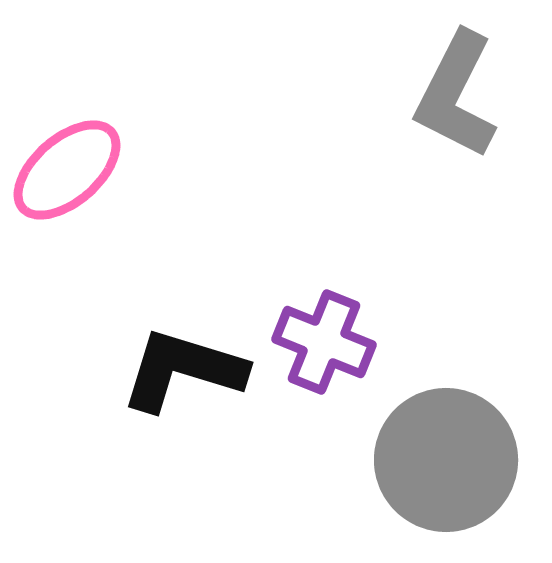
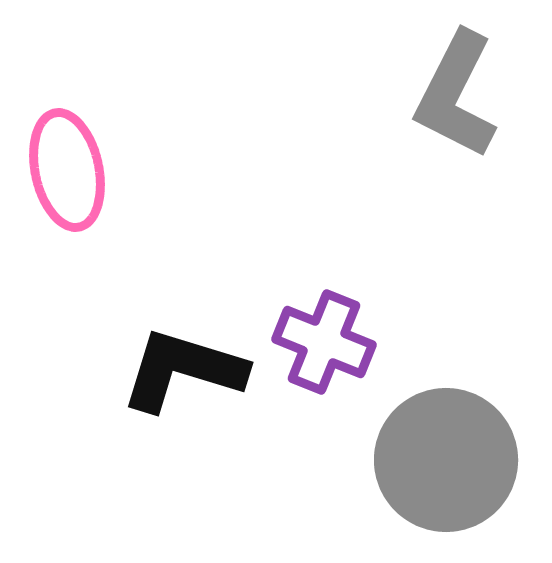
pink ellipse: rotated 61 degrees counterclockwise
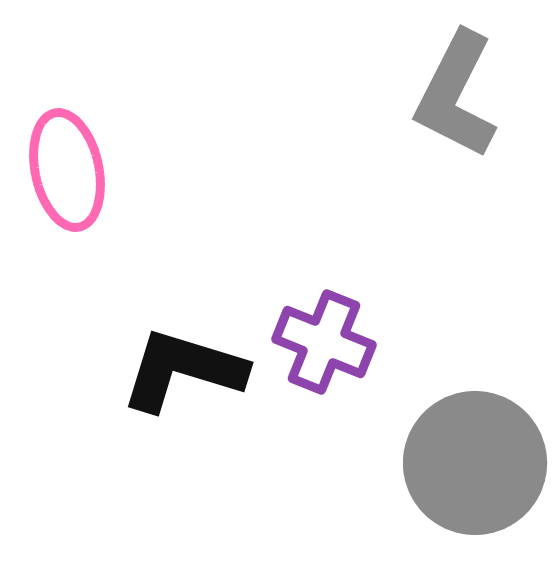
gray circle: moved 29 px right, 3 px down
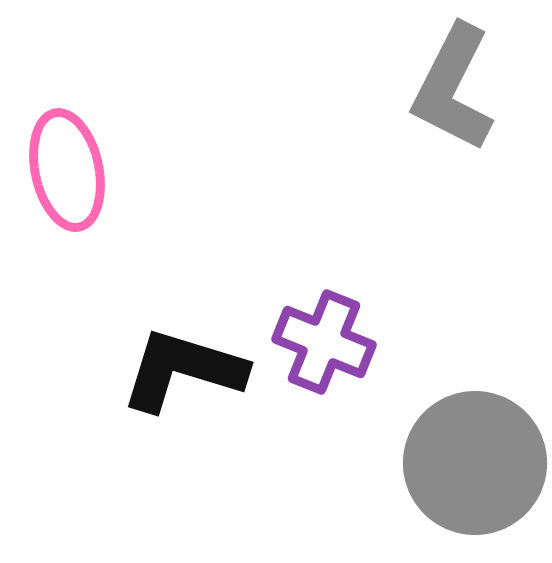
gray L-shape: moved 3 px left, 7 px up
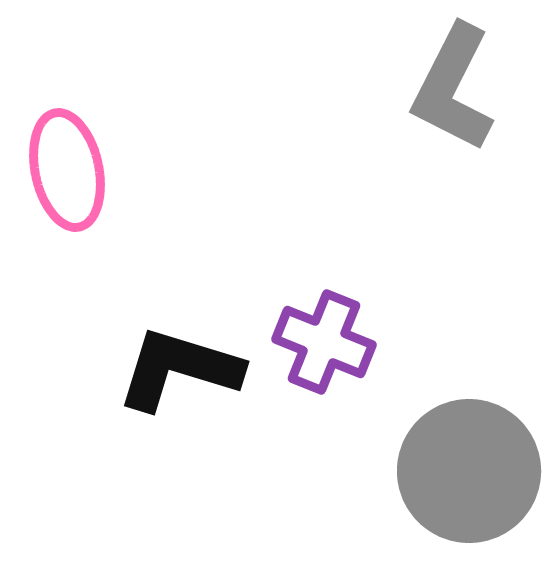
black L-shape: moved 4 px left, 1 px up
gray circle: moved 6 px left, 8 px down
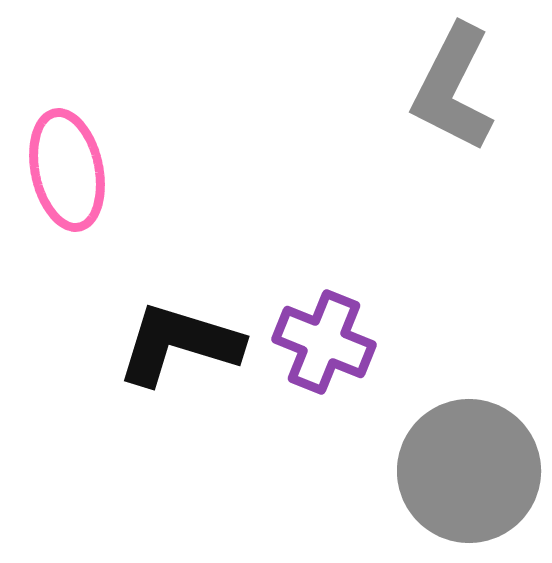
black L-shape: moved 25 px up
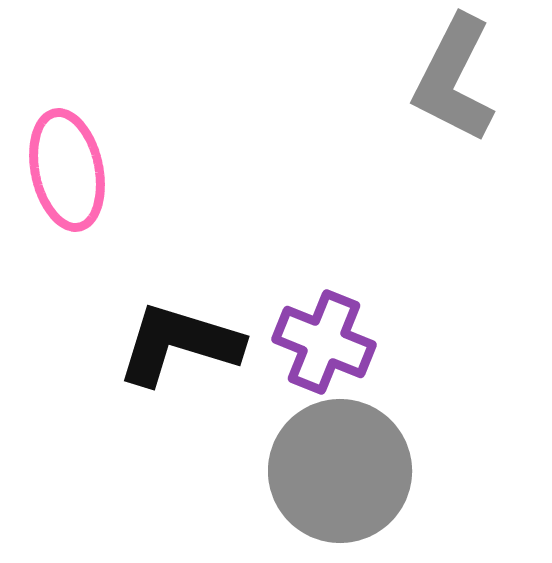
gray L-shape: moved 1 px right, 9 px up
gray circle: moved 129 px left
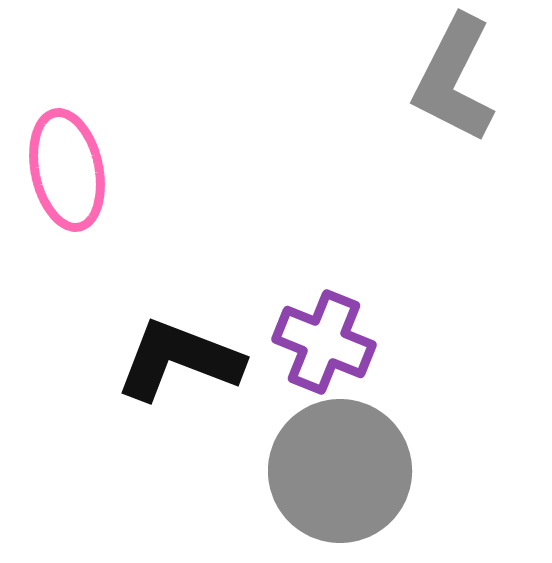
black L-shape: moved 16 px down; rotated 4 degrees clockwise
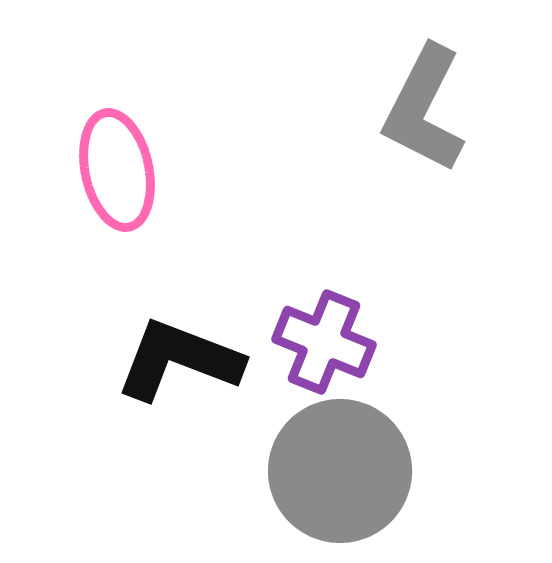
gray L-shape: moved 30 px left, 30 px down
pink ellipse: moved 50 px right
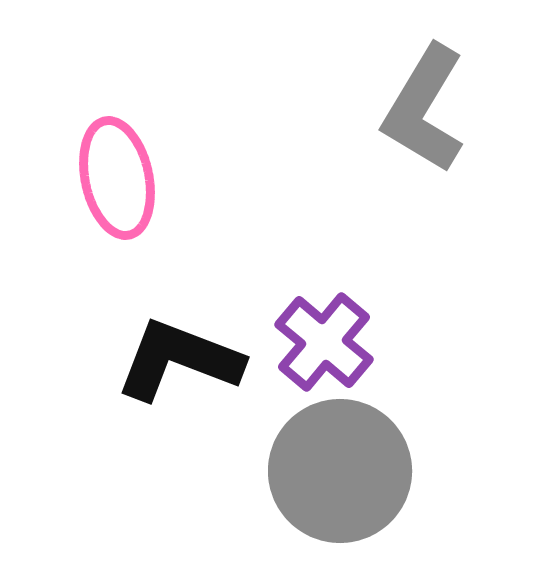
gray L-shape: rotated 4 degrees clockwise
pink ellipse: moved 8 px down
purple cross: rotated 18 degrees clockwise
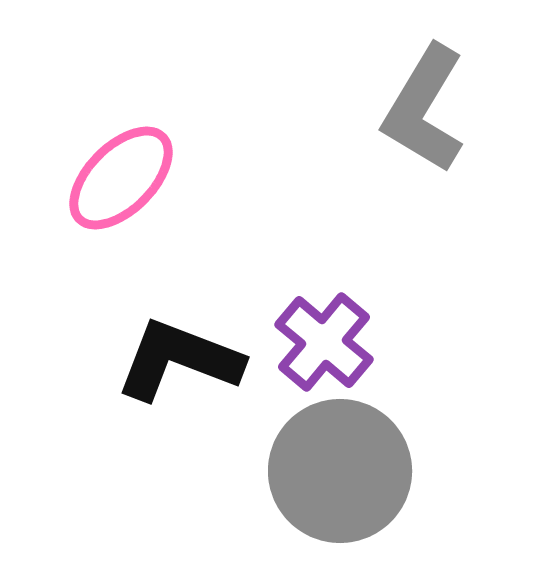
pink ellipse: moved 4 px right; rotated 57 degrees clockwise
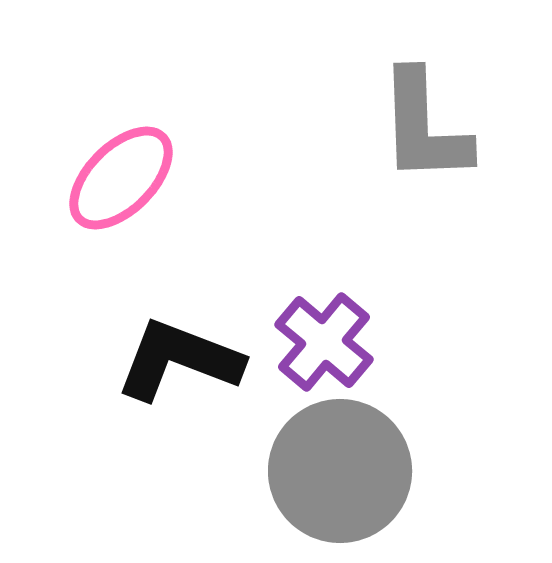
gray L-shape: moved 18 px down; rotated 33 degrees counterclockwise
